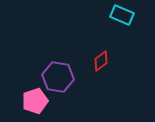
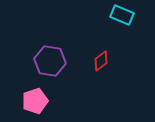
purple hexagon: moved 8 px left, 16 px up
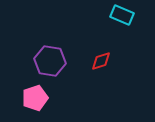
red diamond: rotated 20 degrees clockwise
pink pentagon: moved 3 px up
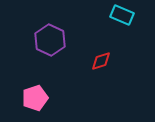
purple hexagon: moved 21 px up; rotated 16 degrees clockwise
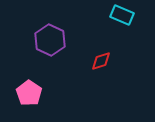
pink pentagon: moved 6 px left, 5 px up; rotated 20 degrees counterclockwise
